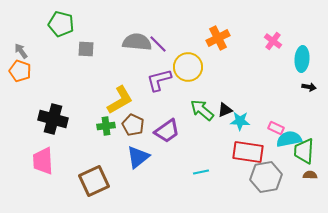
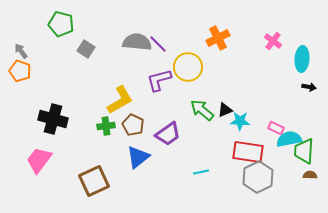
gray square: rotated 30 degrees clockwise
purple trapezoid: moved 1 px right, 3 px down
pink trapezoid: moved 4 px left, 1 px up; rotated 40 degrees clockwise
gray hexagon: moved 8 px left; rotated 16 degrees counterclockwise
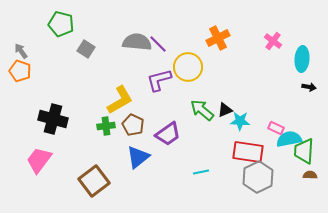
brown square: rotated 12 degrees counterclockwise
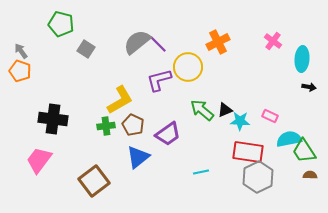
orange cross: moved 4 px down
gray semicircle: rotated 44 degrees counterclockwise
black cross: rotated 8 degrees counterclockwise
pink rectangle: moved 6 px left, 12 px up
green trapezoid: rotated 36 degrees counterclockwise
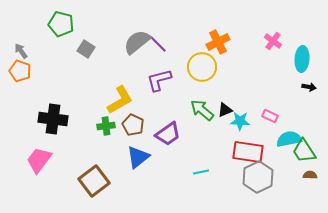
yellow circle: moved 14 px right
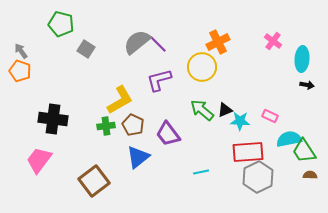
black arrow: moved 2 px left, 2 px up
purple trapezoid: rotated 88 degrees clockwise
red rectangle: rotated 12 degrees counterclockwise
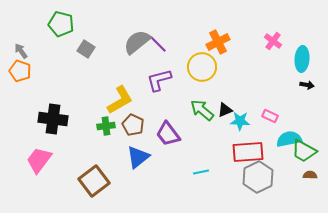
green trapezoid: rotated 28 degrees counterclockwise
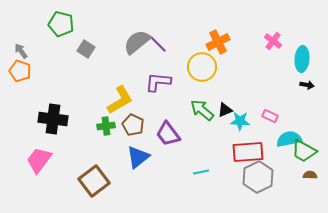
purple L-shape: moved 1 px left, 2 px down; rotated 20 degrees clockwise
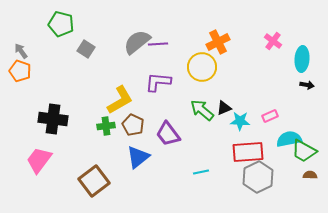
purple line: rotated 48 degrees counterclockwise
black triangle: moved 1 px left, 2 px up
pink rectangle: rotated 49 degrees counterclockwise
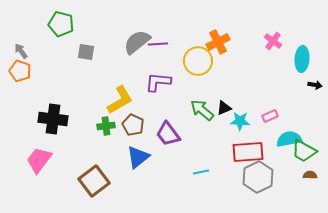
gray square: moved 3 px down; rotated 24 degrees counterclockwise
yellow circle: moved 4 px left, 6 px up
black arrow: moved 8 px right
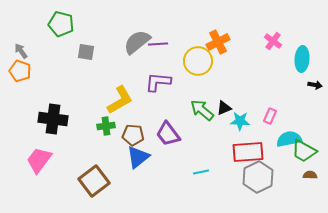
pink rectangle: rotated 42 degrees counterclockwise
brown pentagon: moved 10 px down; rotated 20 degrees counterclockwise
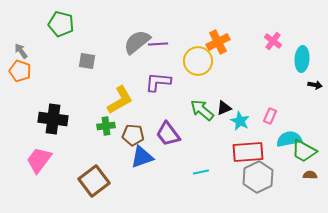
gray square: moved 1 px right, 9 px down
cyan star: rotated 24 degrees clockwise
blue triangle: moved 4 px right; rotated 20 degrees clockwise
